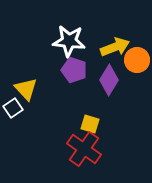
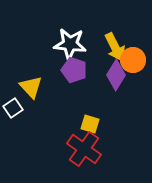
white star: moved 1 px right, 3 px down
yellow arrow: rotated 84 degrees clockwise
orange circle: moved 4 px left
purple diamond: moved 7 px right, 5 px up
yellow triangle: moved 5 px right, 2 px up
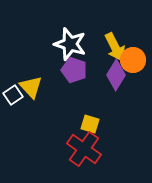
white star: rotated 12 degrees clockwise
white square: moved 13 px up
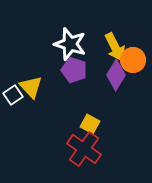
yellow square: rotated 12 degrees clockwise
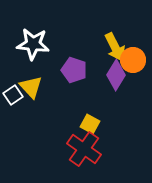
white star: moved 37 px left; rotated 12 degrees counterclockwise
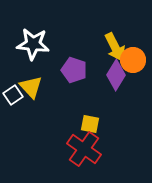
yellow square: rotated 18 degrees counterclockwise
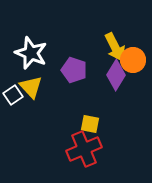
white star: moved 2 px left, 9 px down; rotated 16 degrees clockwise
red cross: rotated 32 degrees clockwise
